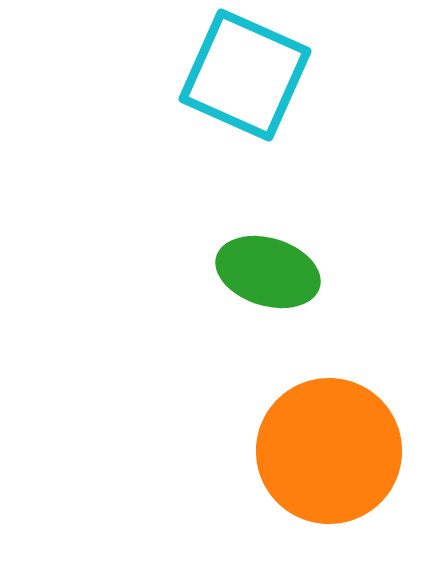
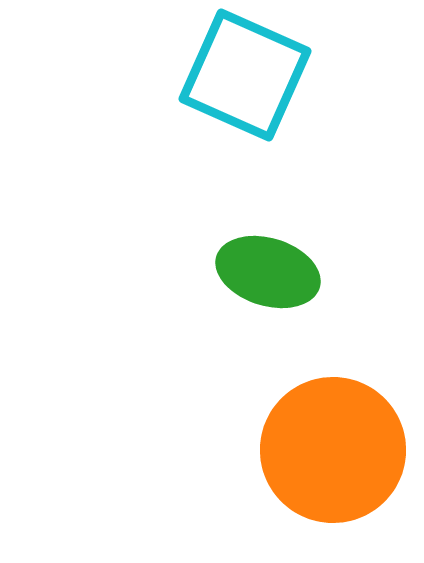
orange circle: moved 4 px right, 1 px up
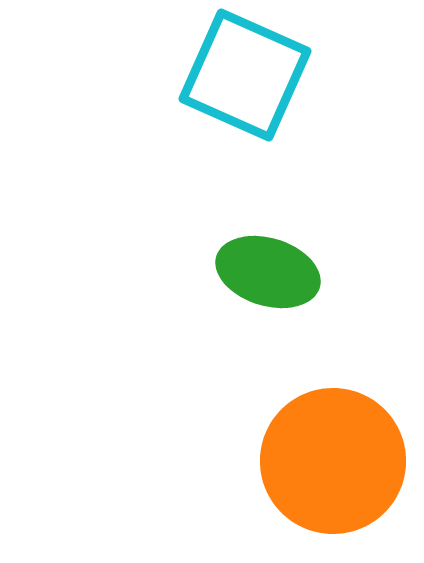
orange circle: moved 11 px down
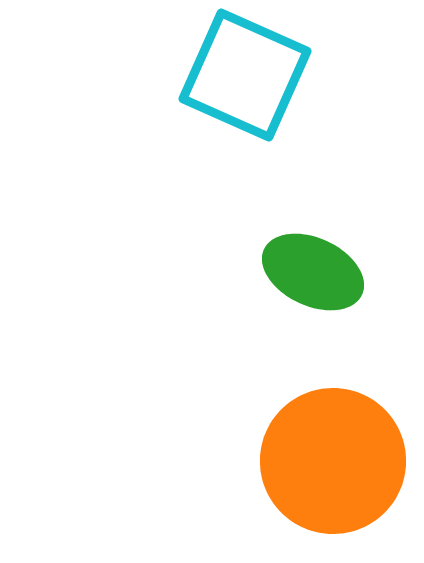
green ellipse: moved 45 px right; rotated 8 degrees clockwise
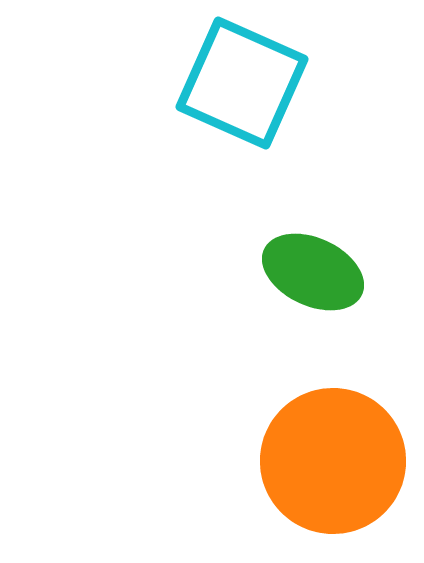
cyan square: moved 3 px left, 8 px down
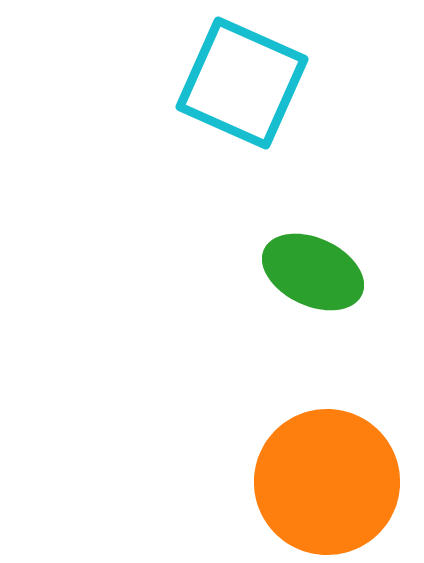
orange circle: moved 6 px left, 21 px down
